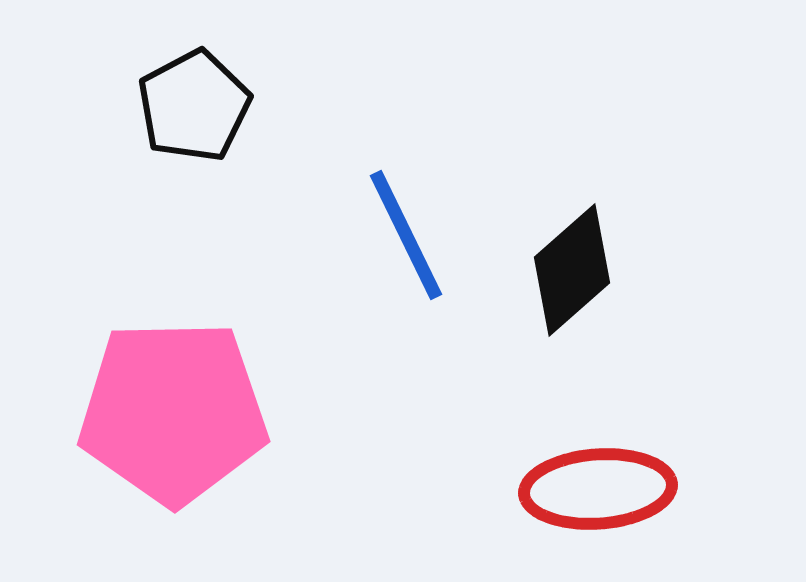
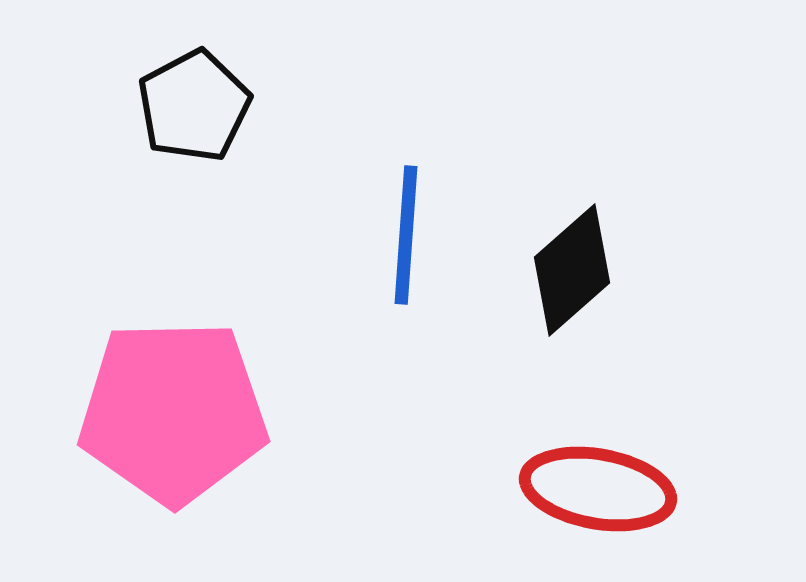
blue line: rotated 30 degrees clockwise
red ellipse: rotated 14 degrees clockwise
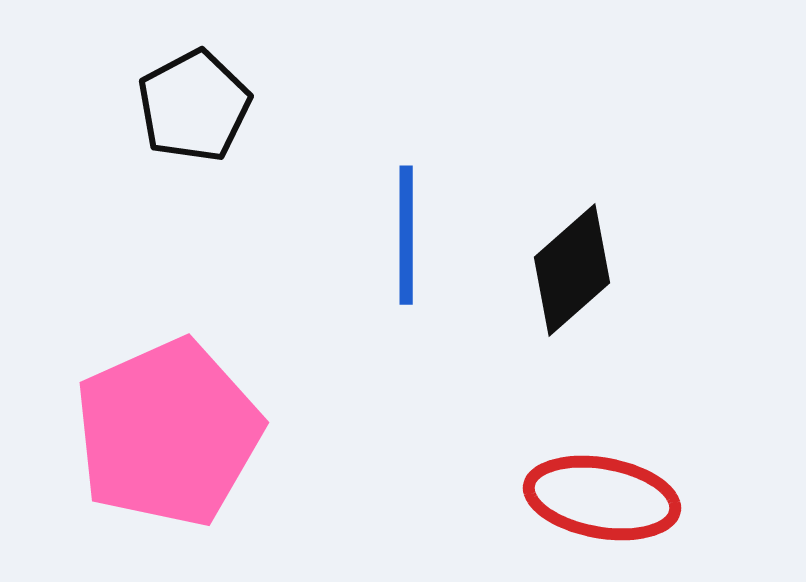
blue line: rotated 4 degrees counterclockwise
pink pentagon: moved 5 px left, 21 px down; rotated 23 degrees counterclockwise
red ellipse: moved 4 px right, 9 px down
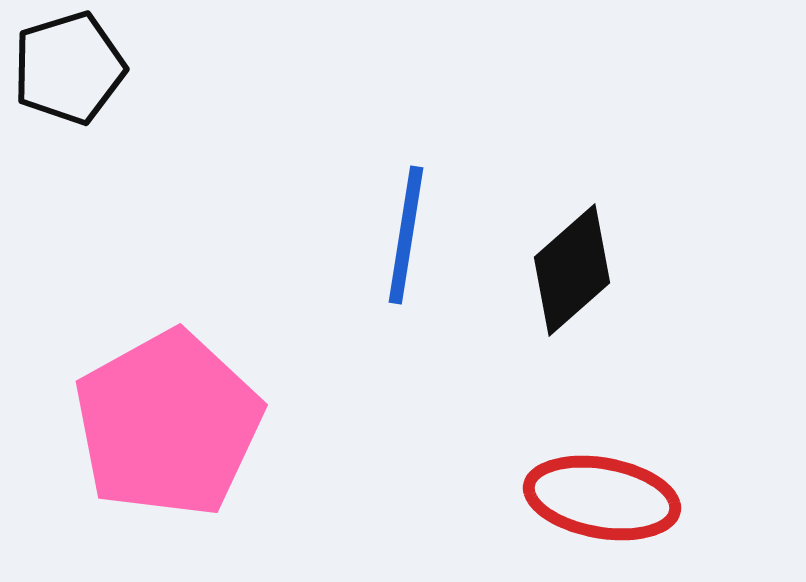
black pentagon: moved 125 px left, 38 px up; rotated 11 degrees clockwise
blue line: rotated 9 degrees clockwise
pink pentagon: moved 9 px up; rotated 5 degrees counterclockwise
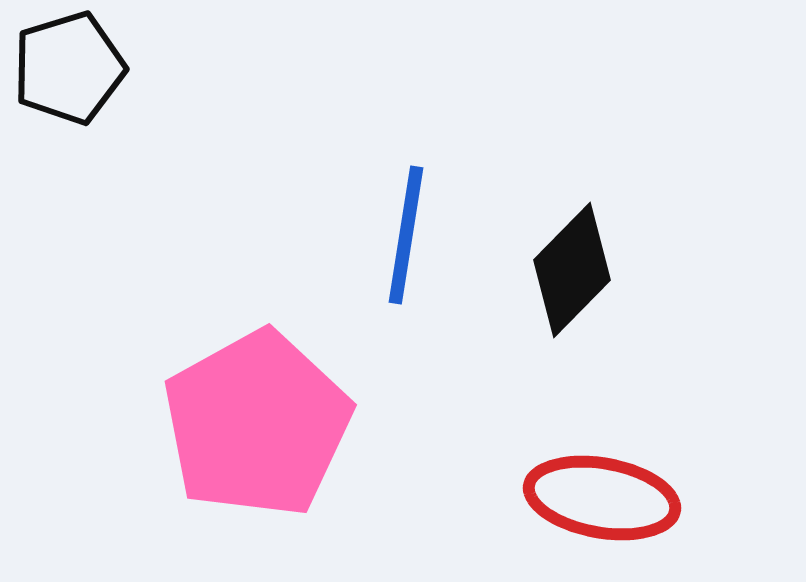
black diamond: rotated 4 degrees counterclockwise
pink pentagon: moved 89 px right
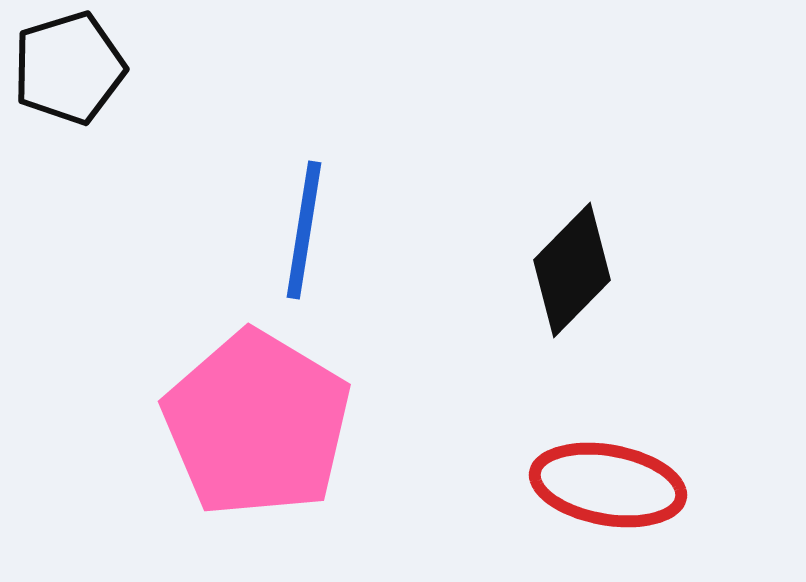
blue line: moved 102 px left, 5 px up
pink pentagon: rotated 12 degrees counterclockwise
red ellipse: moved 6 px right, 13 px up
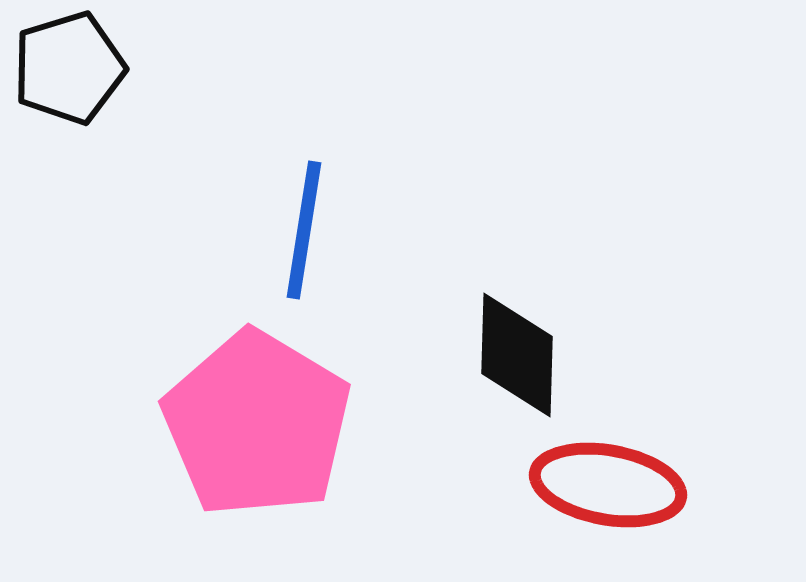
black diamond: moved 55 px left, 85 px down; rotated 43 degrees counterclockwise
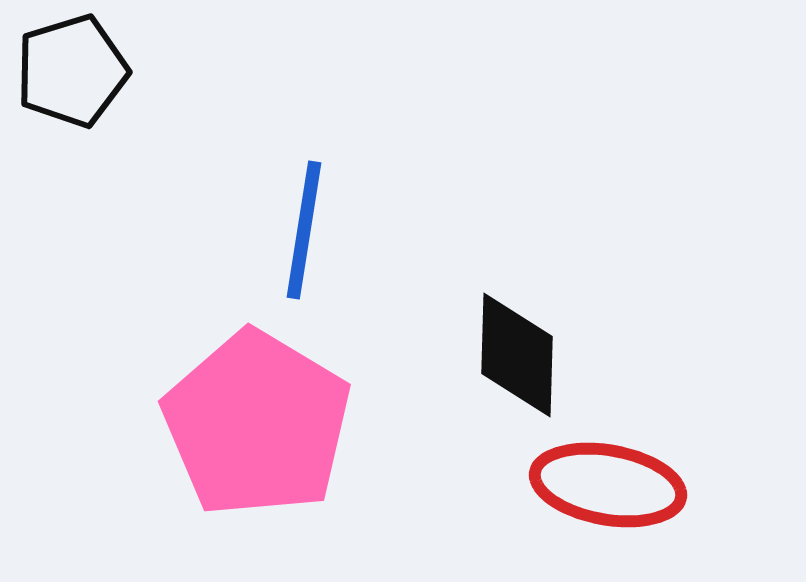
black pentagon: moved 3 px right, 3 px down
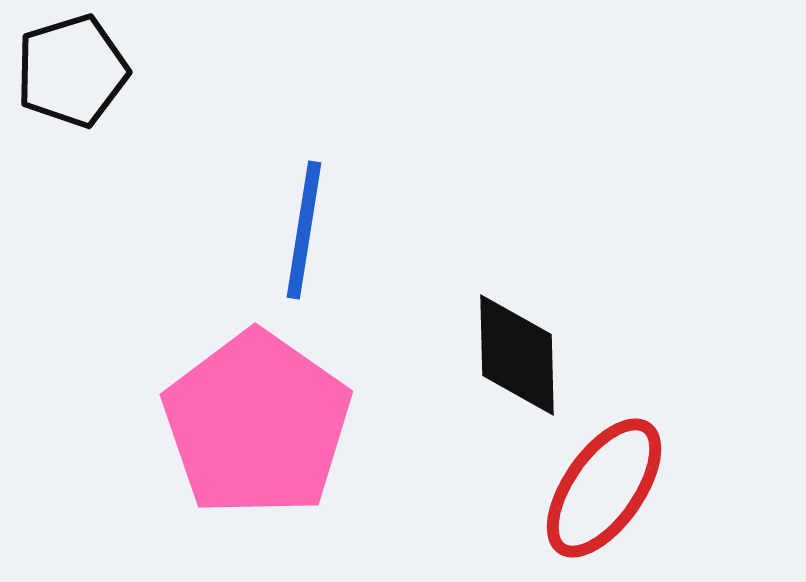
black diamond: rotated 3 degrees counterclockwise
pink pentagon: rotated 4 degrees clockwise
red ellipse: moved 4 px left, 3 px down; rotated 65 degrees counterclockwise
